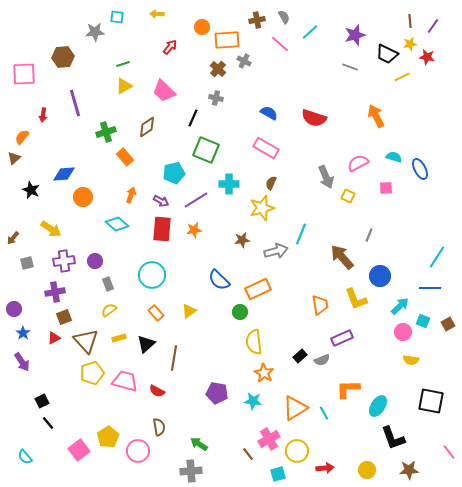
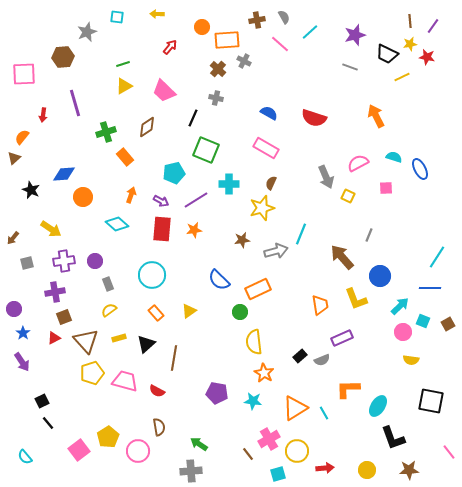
gray star at (95, 32): moved 8 px left; rotated 18 degrees counterclockwise
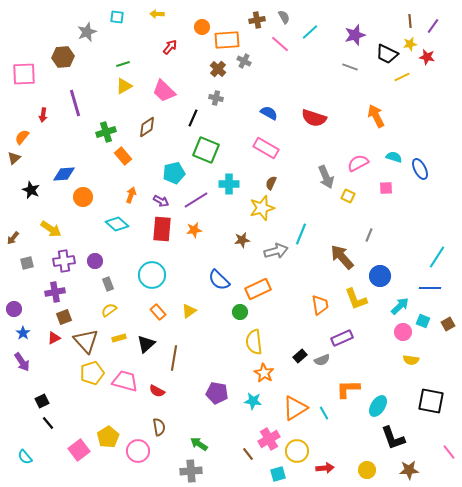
orange rectangle at (125, 157): moved 2 px left, 1 px up
orange rectangle at (156, 313): moved 2 px right, 1 px up
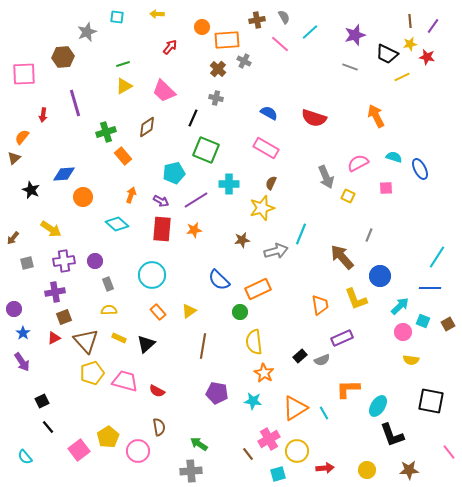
yellow semicircle at (109, 310): rotated 35 degrees clockwise
yellow rectangle at (119, 338): rotated 40 degrees clockwise
brown line at (174, 358): moved 29 px right, 12 px up
black line at (48, 423): moved 4 px down
black L-shape at (393, 438): moved 1 px left, 3 px up
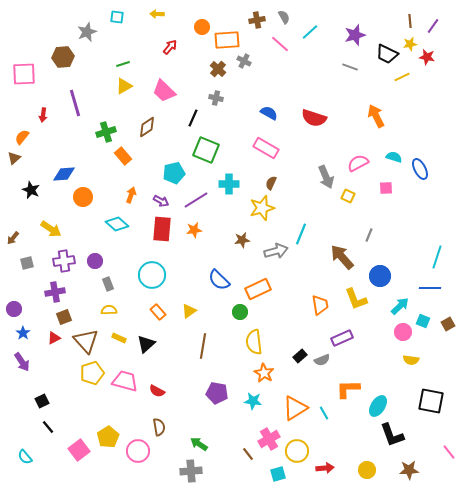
cyan line at (437, 257): rotated 15 degrees counterclockwise
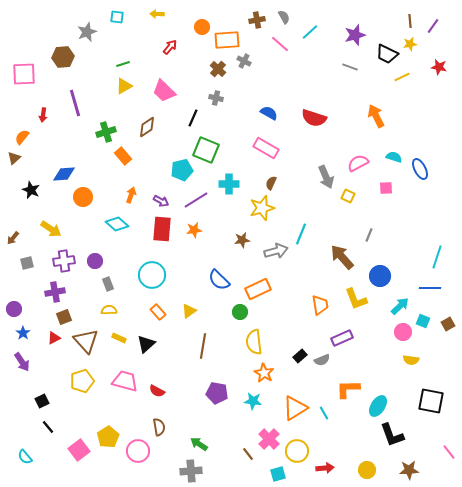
red star at (427, 57): moved 12 px right, 10 px down
cyan pentagon at (174, 173): moved 8 px right, 3 px up
yellow pentagon at (92, 373): moved 10 px left, 8 px down
pink cross at (269, 439): rotated 15 degrees counterclockwise
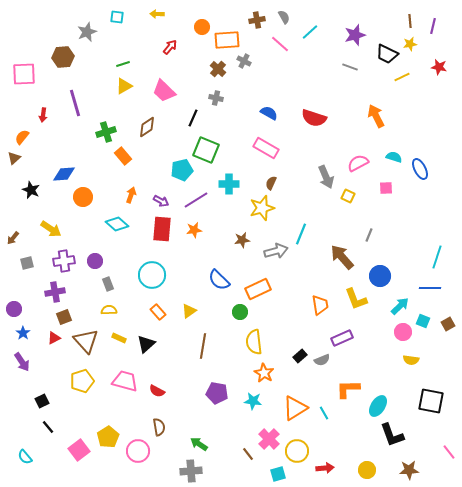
purple line at (433, 26): rotated 21 degrees counterclockwise
